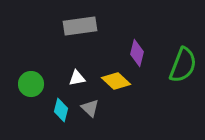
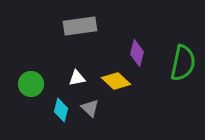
green semicircle: moved 2 px up; rotated 9 degrees counterclockwise
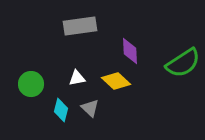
purple diamond: moved 7 px left, 2 px up; rotated 16 degrees counterclockwise
green semicircle: rotated 45 degrees clockwise
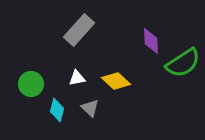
gray rectangle: moved 1 px left, 4 px down; rotated 40 degrees counterclockwise
purple diamond: moved 21 px right, 10 px up
cyan diamond: moved 4 px left
